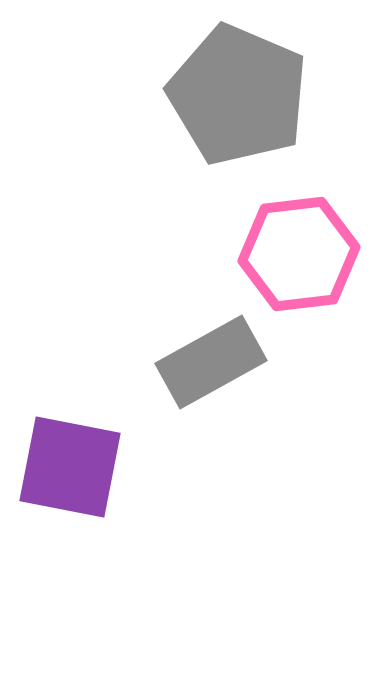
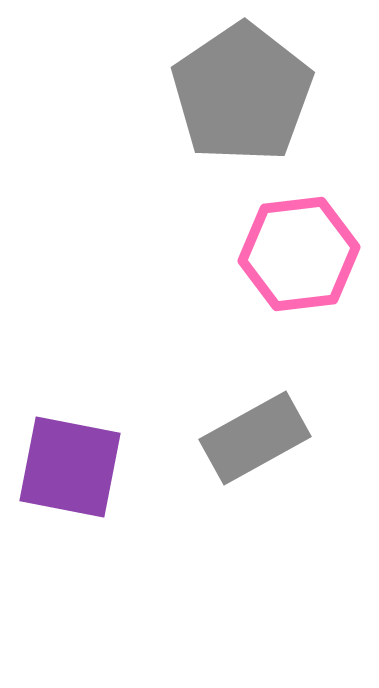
gray pentagon: moved 4 px right, 2 px up; rotated 15 degrees clockwise
gray rectangle: moved 44 px right, 76 px down
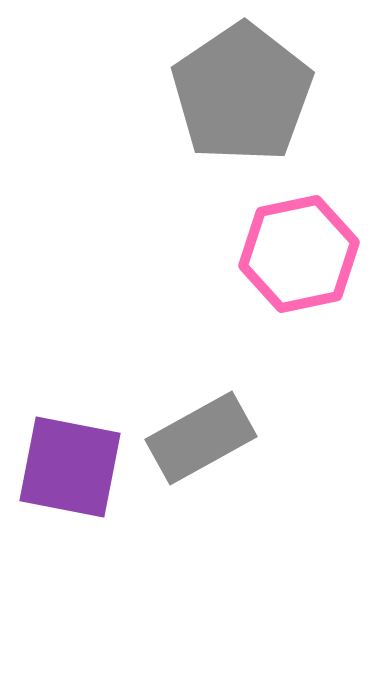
pink hexagon: rotated 5 degrees counterclockwise
gray rectangle: moved 54 px left
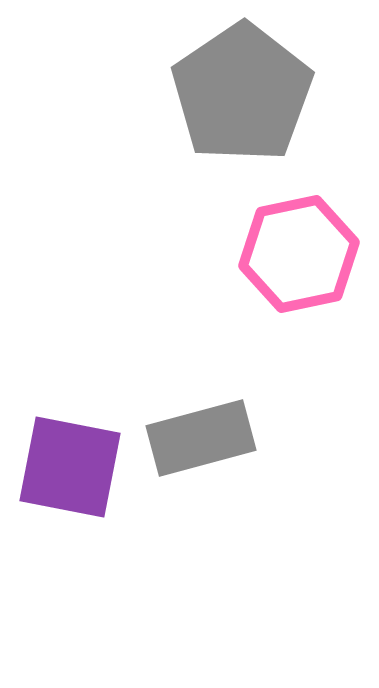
gray rectangle: rotated 14 degrees clockwise
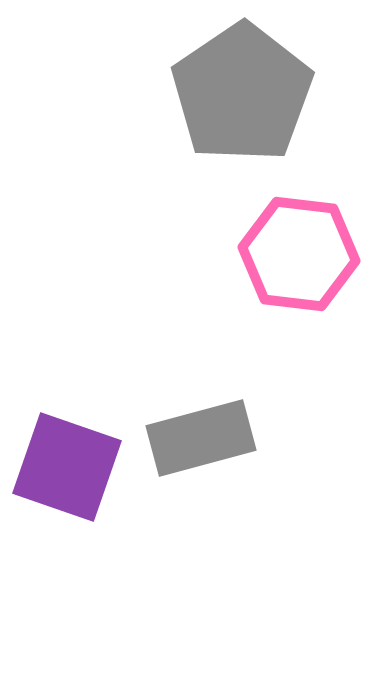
pink hexagon: rotated 19 degrees clockwise
purple square: moved 3 px left; rotated 8 degrees clockwise
